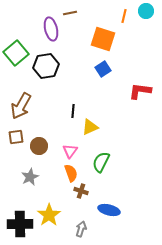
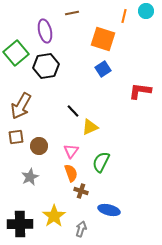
brown line: moved 2 px right
purple ellipse: moved 6 px left, 2 px down
black line: rotated 48 degrees counterclockwise
pink triangle: moved 1 px right
yellow star: moved 5 px right, 1 px down
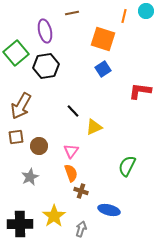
yellow triangle: moved 4 px right
green semicircle: moved 26 px right, 4 px down
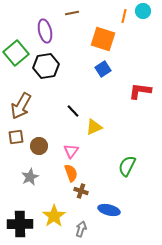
cyan circle: moved 3 px left
